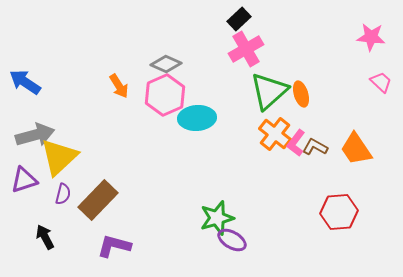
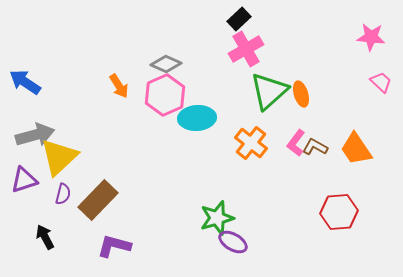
orange cross: moved 24 px left, 9 px down
purple ellipse: moved 1 px right, 2 px down
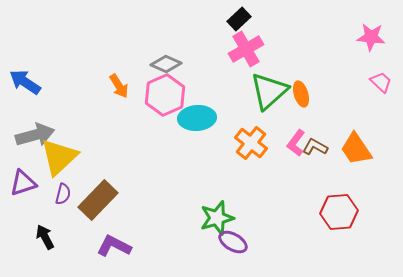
purple triangle: moved 1 px left, 3 px down
purple L-shape: rotated 12 degrees clockwise
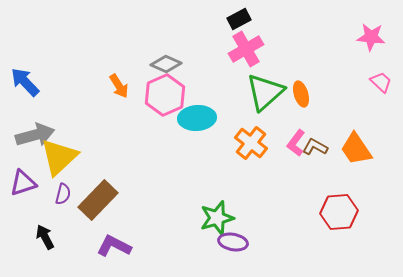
black rectangle: rotated 15 degrees clockwise
blue arrow: rotated 12 degrees clockwise
green triangle: moved 4 px left, 1 px down
purple ellipse: rotated 20 degrees counterclockwise
